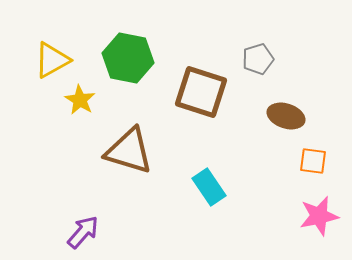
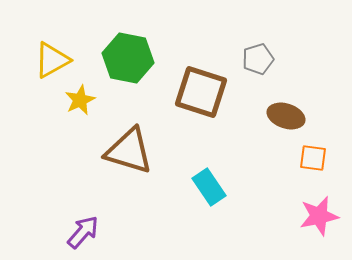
yellow star: rotated 16 degrees clockwise
orange square: moved 3 px up
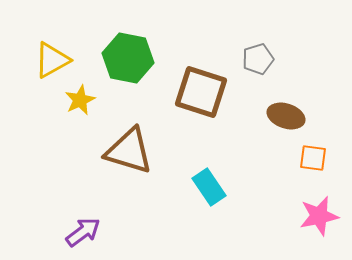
purple arrow: rotated 12 degrees clockwise
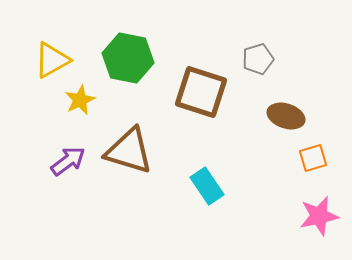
orange square: rotated 24 degrees counterclockwise
cyan rectangle: moved 2 px left, 1 px up
purple arrow: moved 15 px left, 71 px up
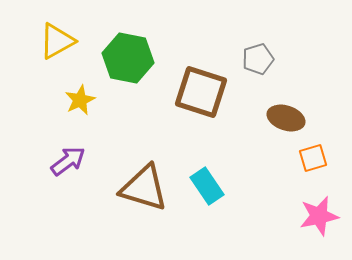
yellow triangle: moved 5 px right, 19 px up
brown ellipse: moved 2 px down
brown triangle: moved 15 px right, 37 px down
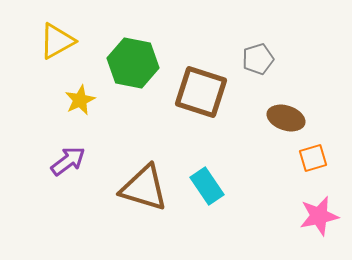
green hexagon: moved 5 px right, 5 px down
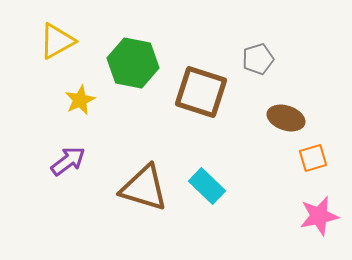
cyan rectangle: rotated 12 degrees counterclockwise
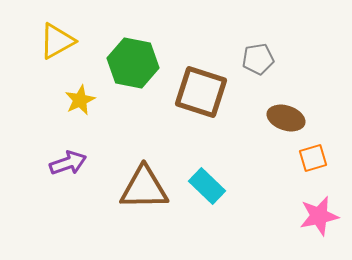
gray pentagon: rotated 8 degrees clockwise
purple arrow: moved 2 px down; rotated 18 degrees clockwise
brown triangle: rotated 18 degrees counterclockwise
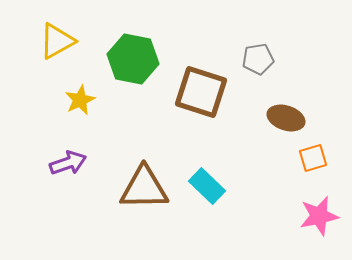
green hexagon: moved 4 px up
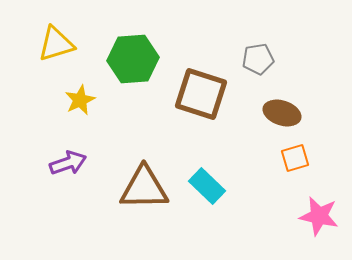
yellow triangle: moved 1 px left, 3 px down; rotated 12 degrees clockwise
green hexagon: rotated 15 degrees counterclockwise
brown square: moved 2 px down
brown ellipse: moved 4 px left, 5 px up
orange square: moved 18 px left
pink star: rotated 24 degrees clockwise
